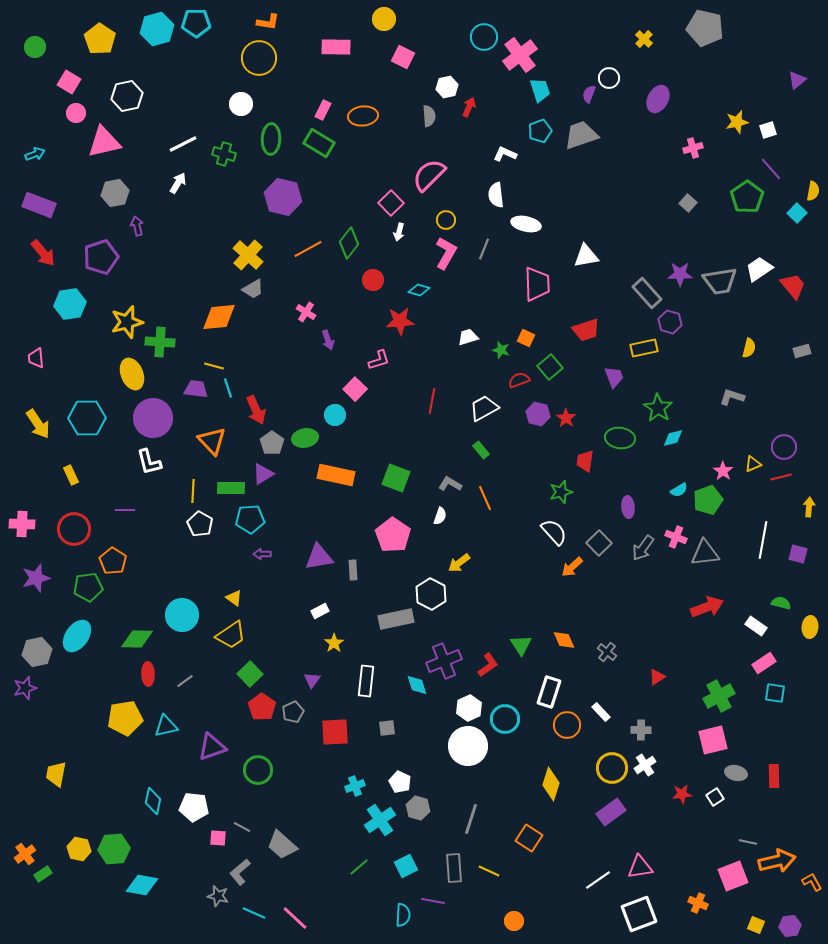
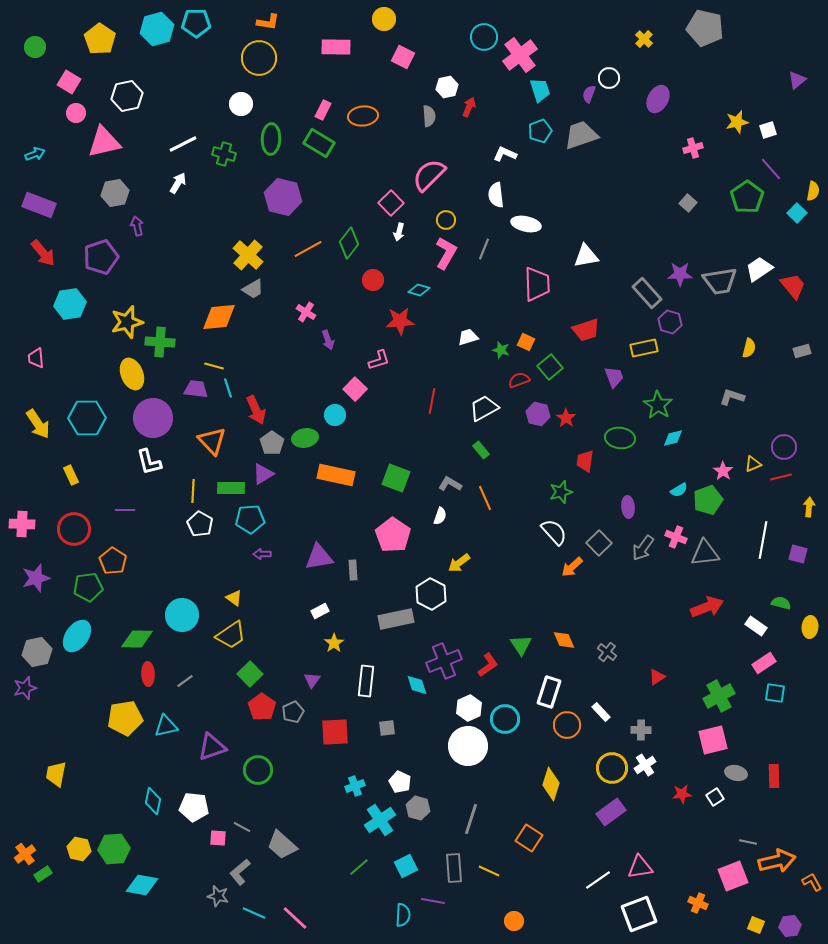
orange square at (526, 338): moved 4 px down
green star at (658, 408): moved 3 px up
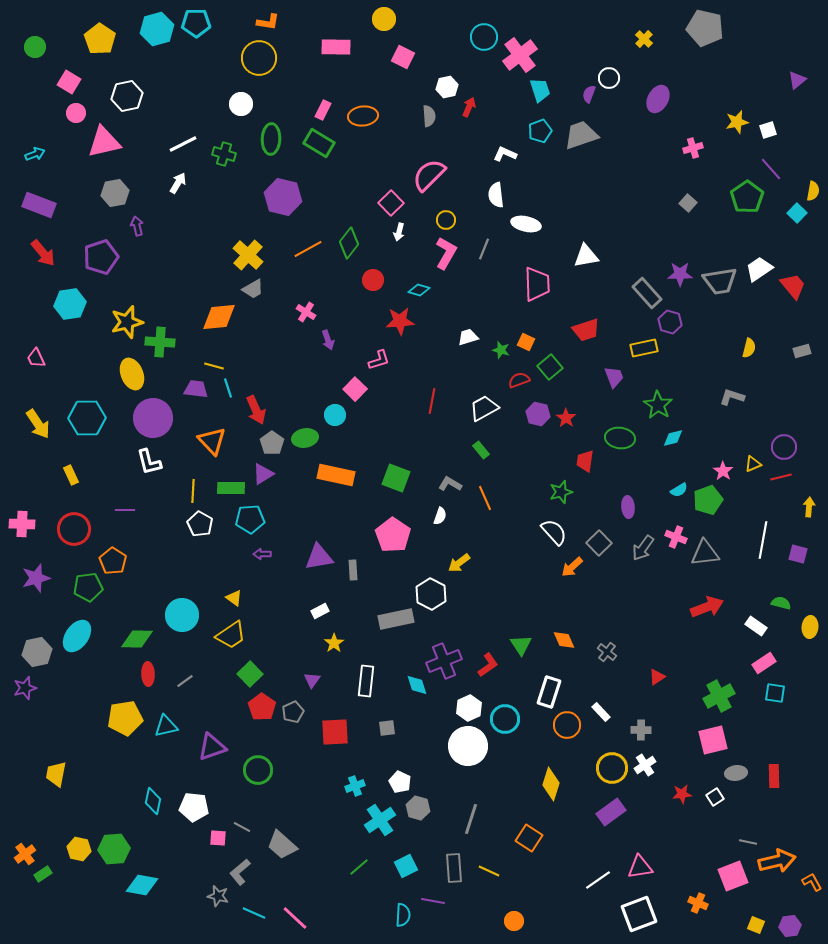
pink trapezoid at (36, 358): rotated 20 degrees counterclockwise
gray ellipse at (736, 773): rotated 20 degrees counterclockwise
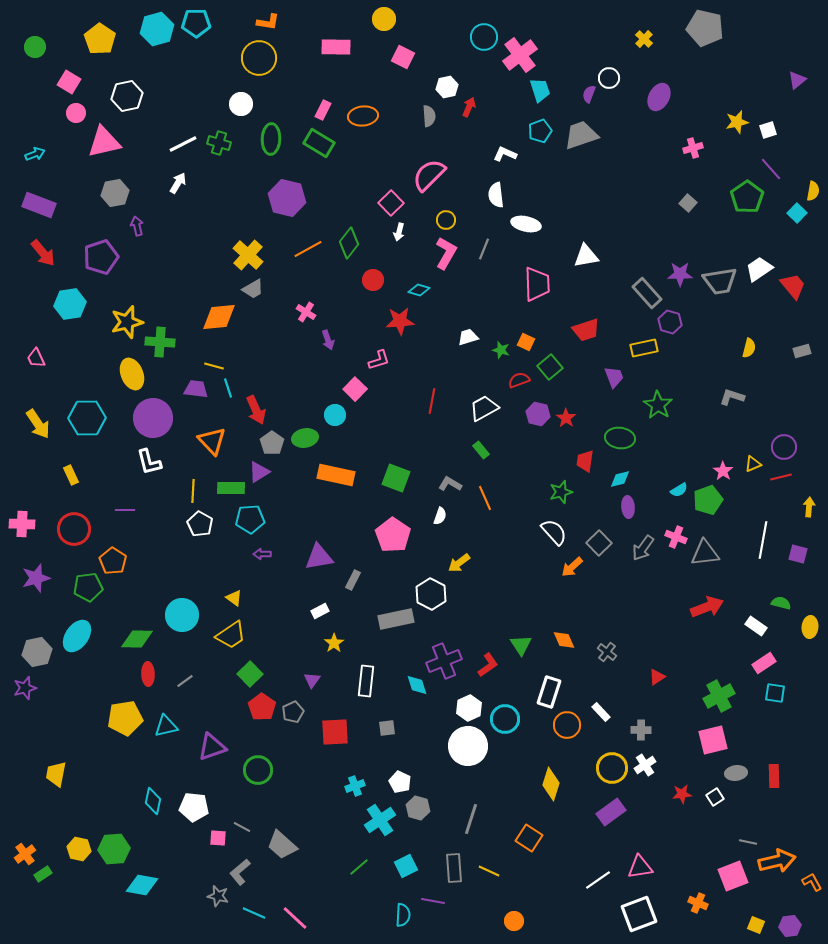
purple ellipse at (658, 99): moved 1 px right, 2 px up
green cross at (224, 154): moved 5 px left, 11 px up
purple hexagon at (283, 197): moved 4 px right, 1 px down
cyan diamond at (673, 438): moved 53 px left, 41 px down
purple triangle at (263, 474): moved 4 px left, 2 px up
gray rectangle at (353, 570): moved 10 px down; rotated 30 degrees clockwise
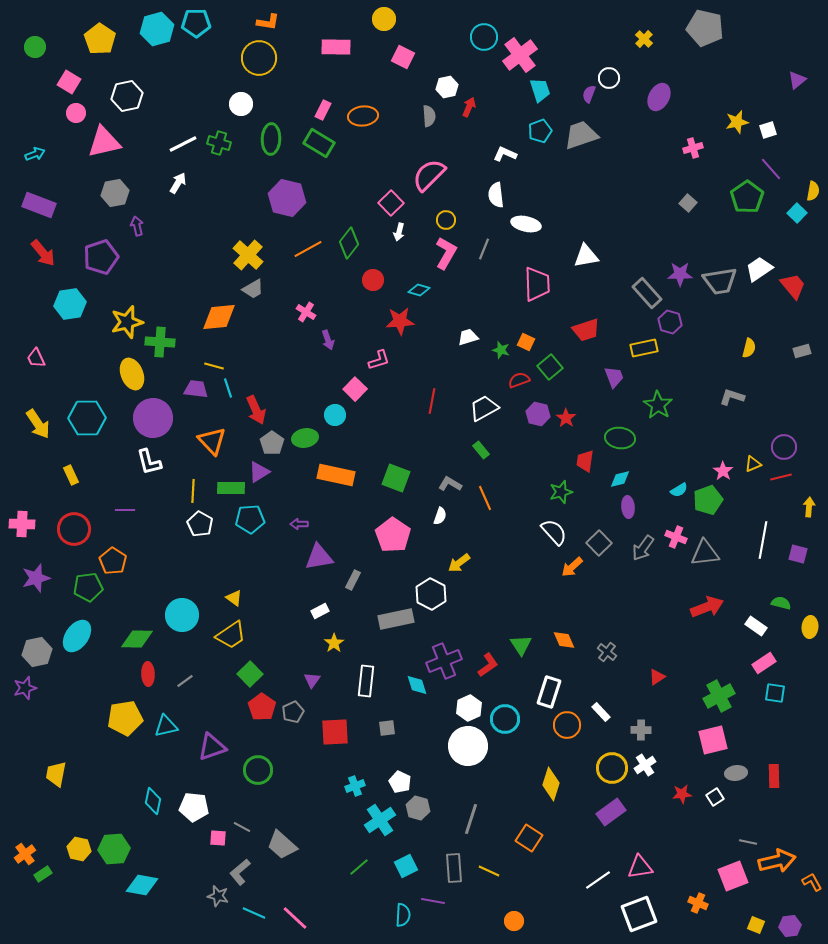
purple arrow at (262, 554): moved 37 px right, 30 px up
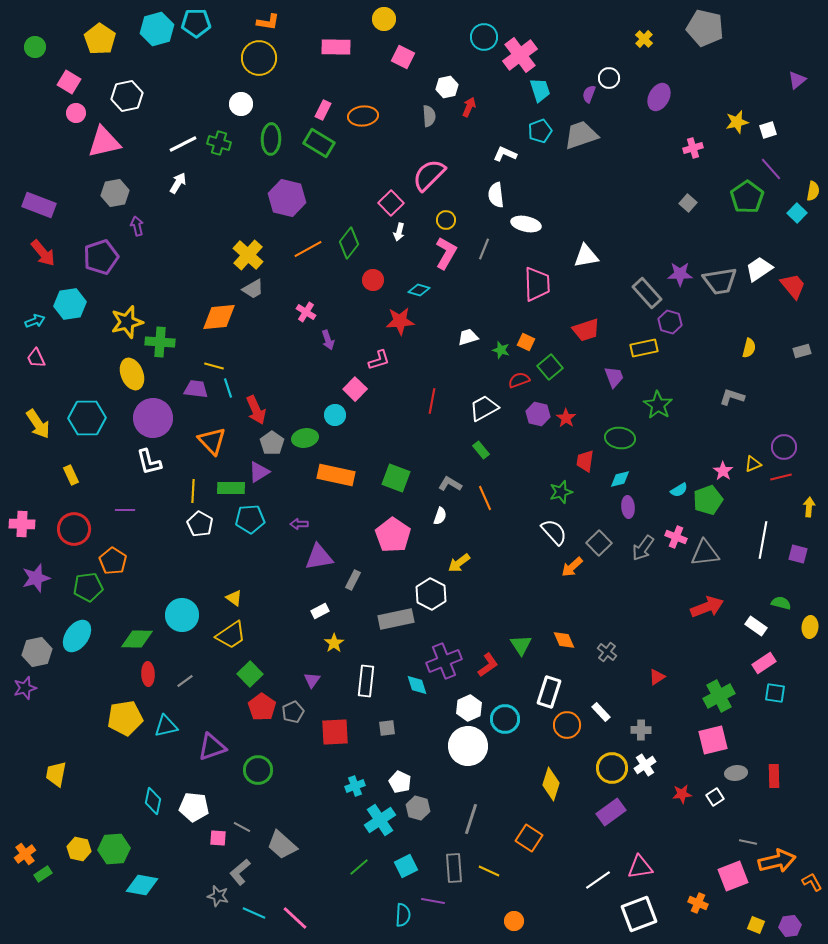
cyan arrow at (35, 154): moved 167 px down
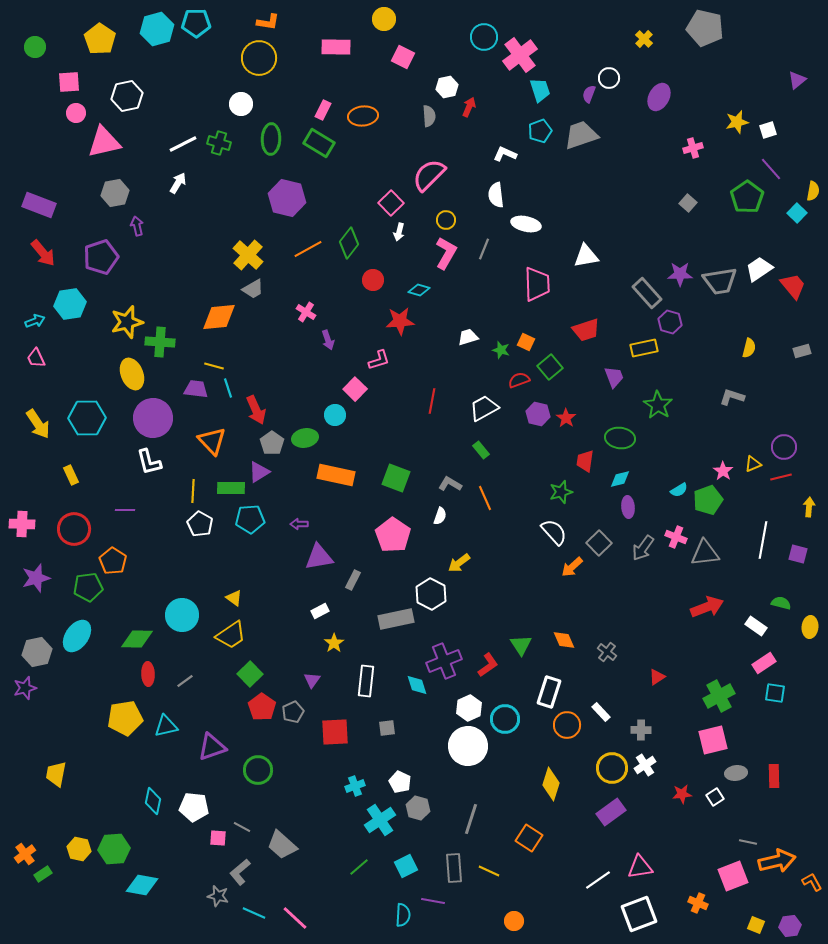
pink square at (69, 82): rotated 35 degrees counterclockwise
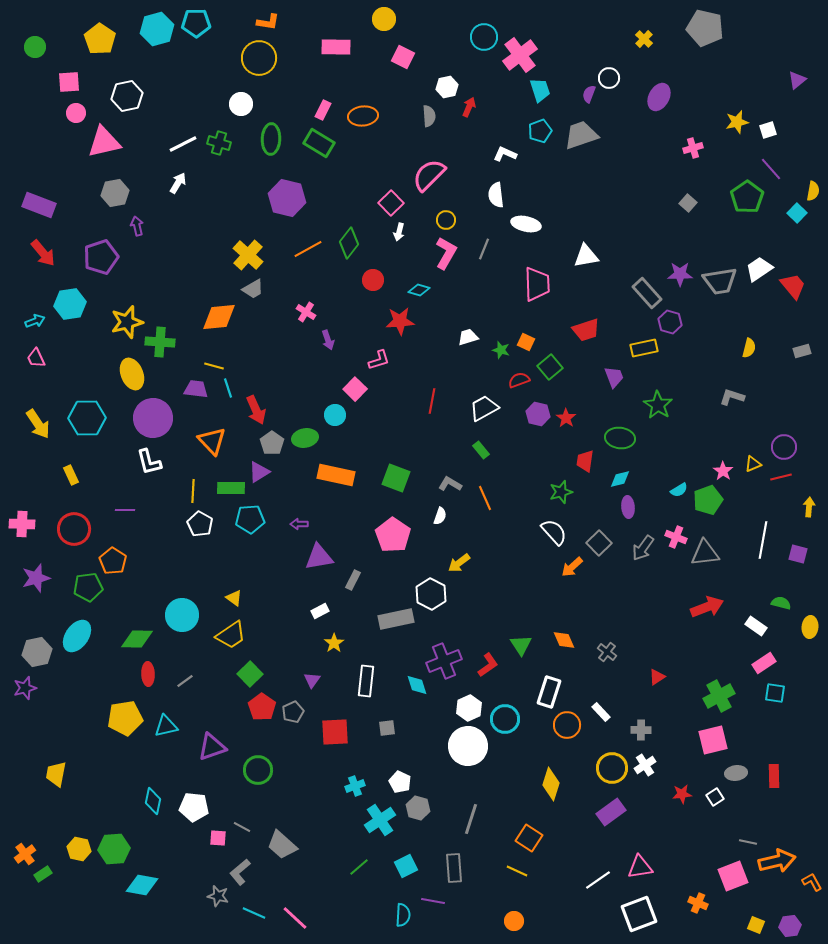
yellow line at (489, 871): moved 28 px right
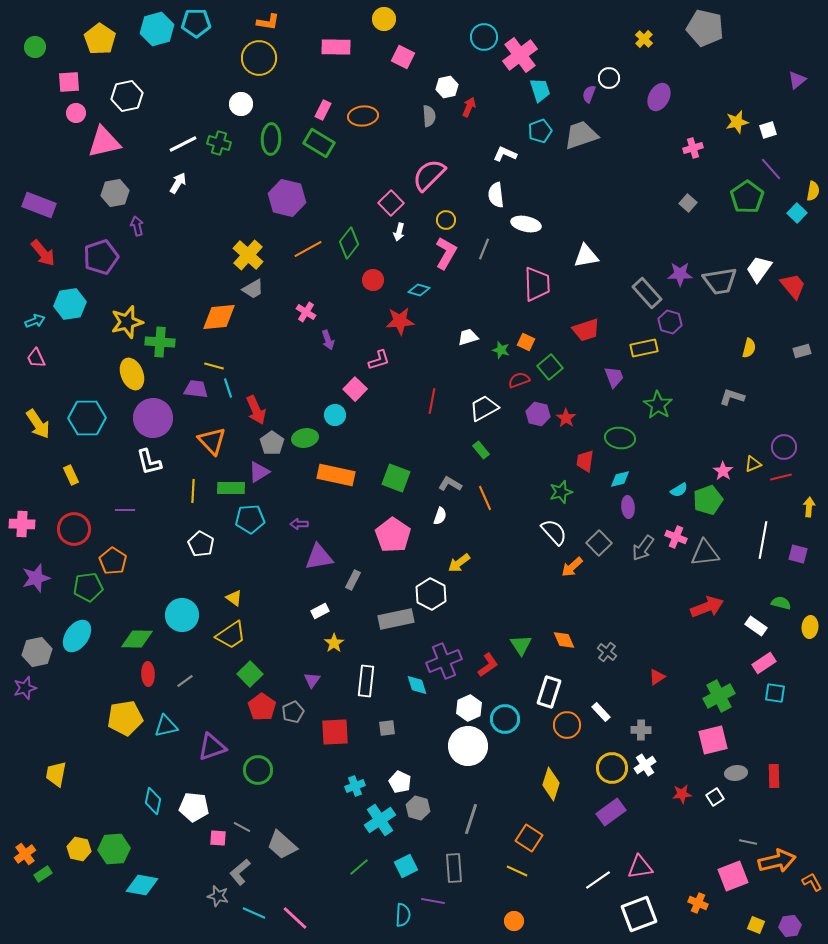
white trapezoid at (759, 269): rotated 20 degrees counterclockwise
white pentagon at (200, 524): moved 1 px right, 20 px down
